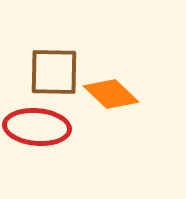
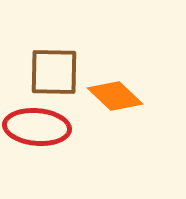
orange diamond: moved 4 px right, 2 px down
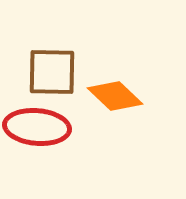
brown square: moved 2 px left
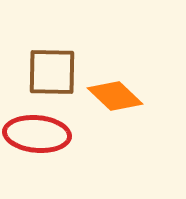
red ellipse: moved 7 px down
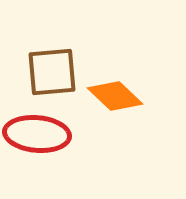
brown square: rotated 6 degrees counterclockwise
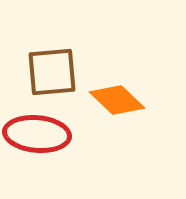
orange diamond: moved 2 px right, 4 px down
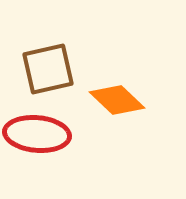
brown square: moved 4 px left, 3 px up; rotated 8 degrees counterclockwise
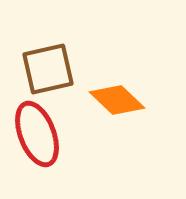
red ellipse: rotated 64 degrees clockwise
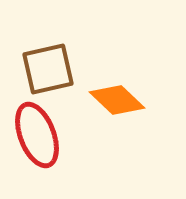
red ellipse: moved 1 px down
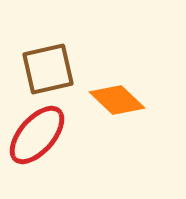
red ellipse: rotated 62 degrees clockwise
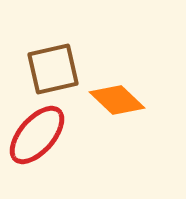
brown square: moved 5 px right
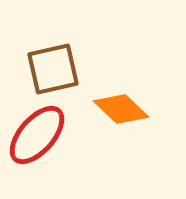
orange diamond: moved 4 px right, 9 px down
